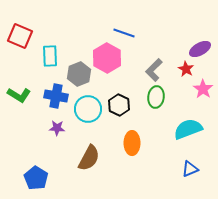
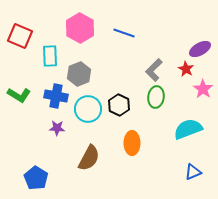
pink hexagon: moved 27 px left, 30 px up
blue triangle: moved 3 px right, 3 px down
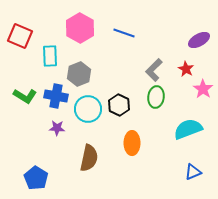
purple ellipse: moved 1 px left, 9 px up
green L-shape: moved 6 px right, 1 px down
brown semicircle: rotated 16 degrees counterclockwise
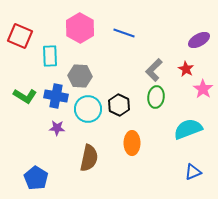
gray hexagon: moved 1 px right, 2 px down; rotated 25 degrees clockwise
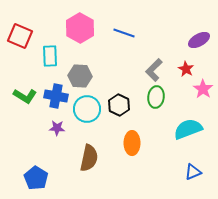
cyan circle: moved 1 px left
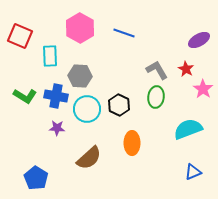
gray L-shape: moved 3 px right; rotated 105 degrees clockwise
brown semicircle: rotated 36 degrees clockwise
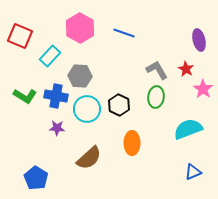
purple ellipse: rotated 75 degrees counterclockwise
cyan rectangle: rotated 45 degrees clockwise
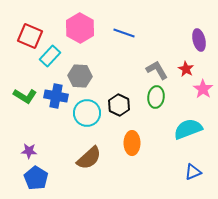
red square: moved 10 px right
cyan circle: moved 4 px down
purple star: moved 28 px left, 23 px down
